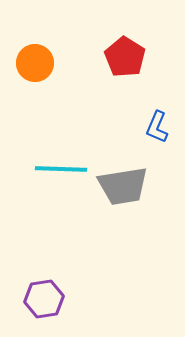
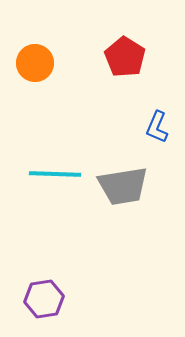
cyan line: moved 6 px left, 5 px down
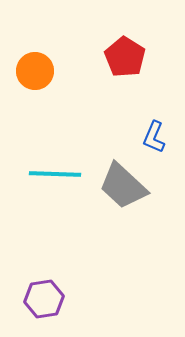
orange circle: moved 8 px down
blue L-shape: moved 3 px left, 10 px down
gray trapezoid: rotated 52 degrees clockwise
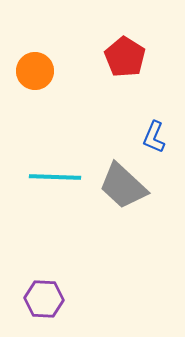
cyan line: moved 3 px down
purple hexagon: rotated 12 degrees clockwise
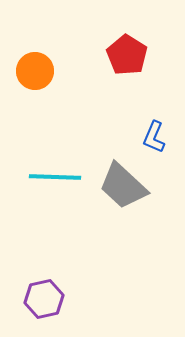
red pentagon: moved 2 px right, 2 px up
purple hexagon: rotated 15 degrees counterclockwise
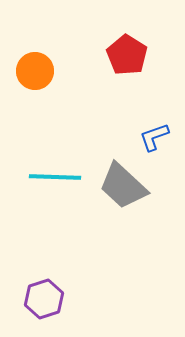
blue L-shape: rotated 48 degrees clockwise
purple hexagon: rotated 6 degrees counterclockwise
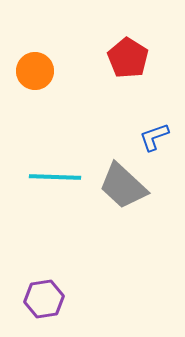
red pentagon: moved 1 px right, 3 px down
purple hexagon: rotated 9 degrees clockwise
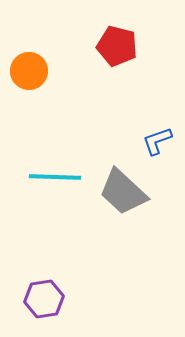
red pentagon: moved 11 px left, 12 px up; rotated 18 degrees counterclockwise
orange circle: moved 6 px left
blue L-shape: moved 3 px right, 4 px down
gray trapezoid: moved 6 px down
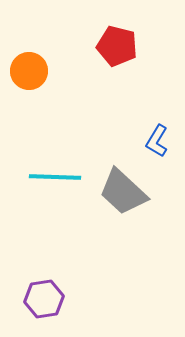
blue L-shape: rotated 40 degrees counterclockwise
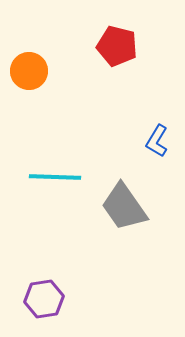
gray trapezoid: moved 1 px right, 15 px down; rotated 12 degrees clockwise
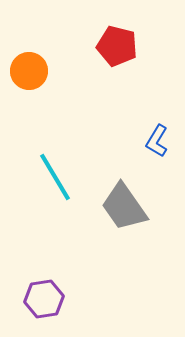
cyan line: rotated 57 degrees clockwise
